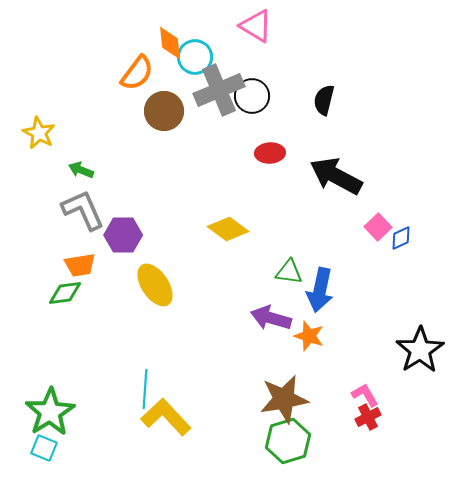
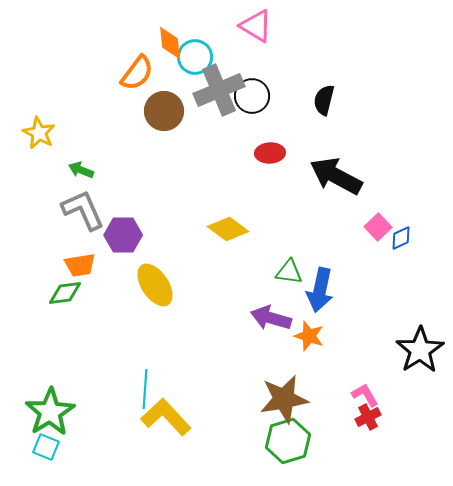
cyan square: moved 2 px right, 1 px up
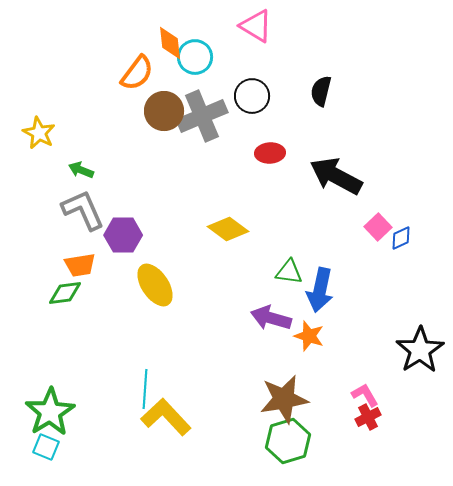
gray cross: moved 17 px left, 26 px down
black semicircle: moved 3 px left, 9 px up
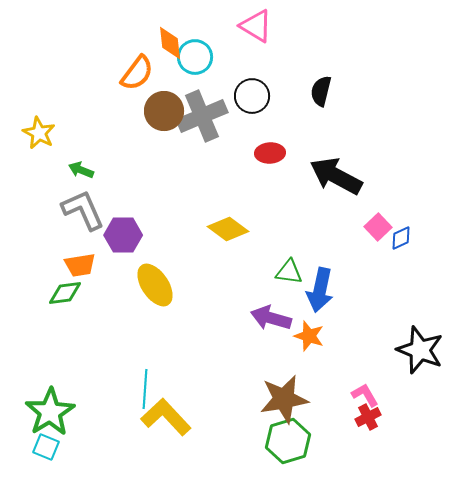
black star: rotated 18 degrees counterclockwise
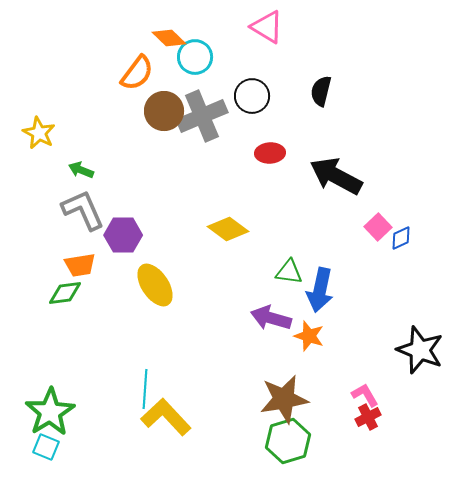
pink triangle: moved 11 px right, 1 px down
orange diamond: moved 1 px left, 5 px up; rotated 40 degrees counterclockwise
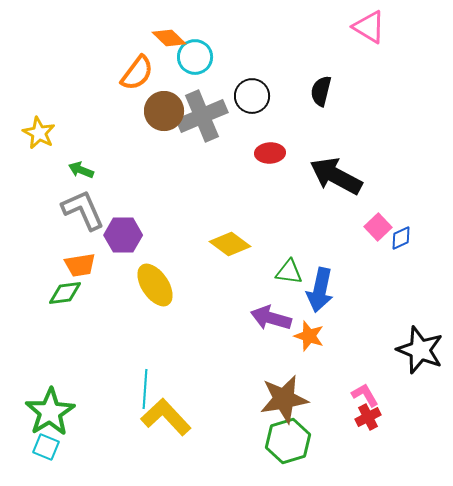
pink triangle: moved 102 px right
yellow diamond: moved 2 px right, 15 px down
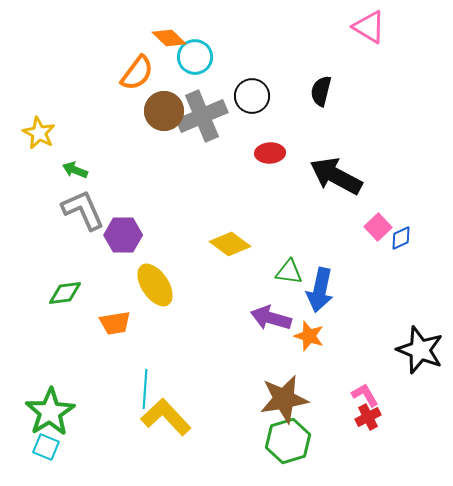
green arrow: moved 6 px left
orange trapezoid: moved 35 px right, 58 px down
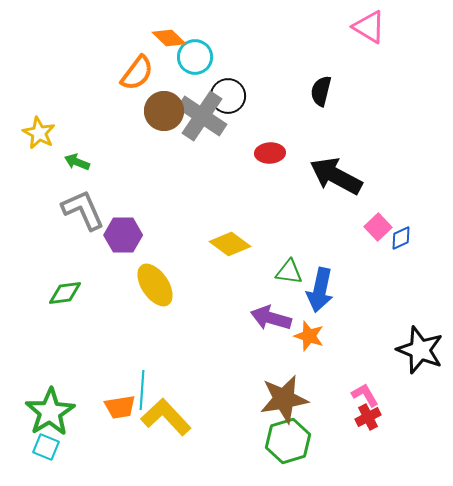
black circle: moved 24 px left
gray cross: rotated 33 degrees counterclockwise
green arrow: moved 2 px right, 8 px up
orange trapezoid: moved 5 px right, 84 px down
cyan line: moved 3 px left, 1 px down
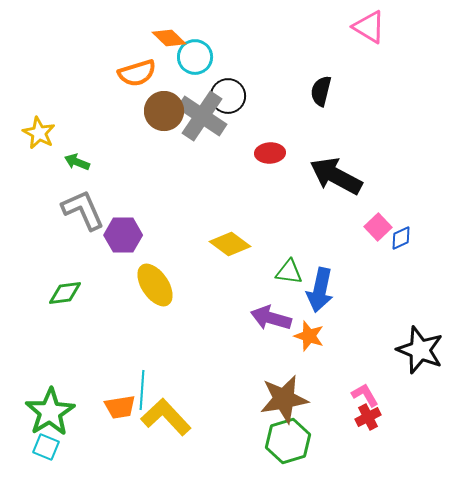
orange semicircle: rotated 36 degrees clockwise
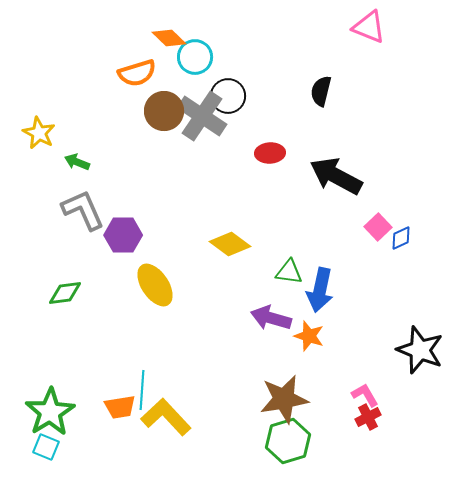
pink triangle: rotated 9 degrees counterclockwise
